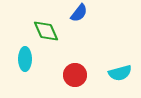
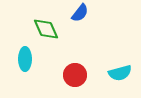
blue semicircle: moved 1 px right
green diamond: moved 2 px up
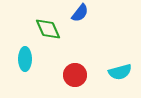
green diamond: moved 2 px right
cyan semicircle: moved 1 px up
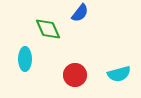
cyan semicircle: moved 1 px left, 2 px down
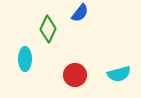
green diamond: rotated 48 degrees clockwise
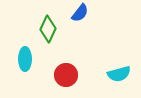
red circle: moved 9 px left
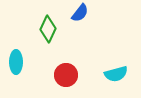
cyan ellipse: moved 9 px left, 3 px down
cyan semicircle: moved 3 px left
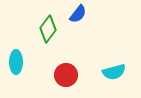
blue semicircle: moved 2 px left, 1 px down
green diamond: rotated 12 degrees clockwise
cyan semicircle: moved 2 px left, 2 px up
